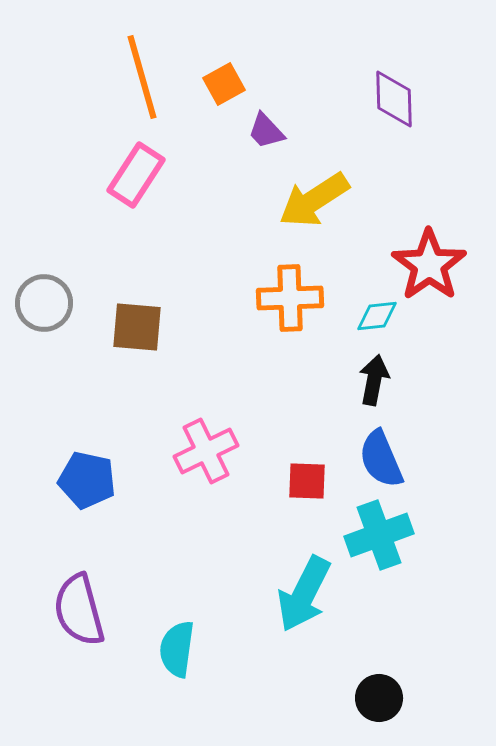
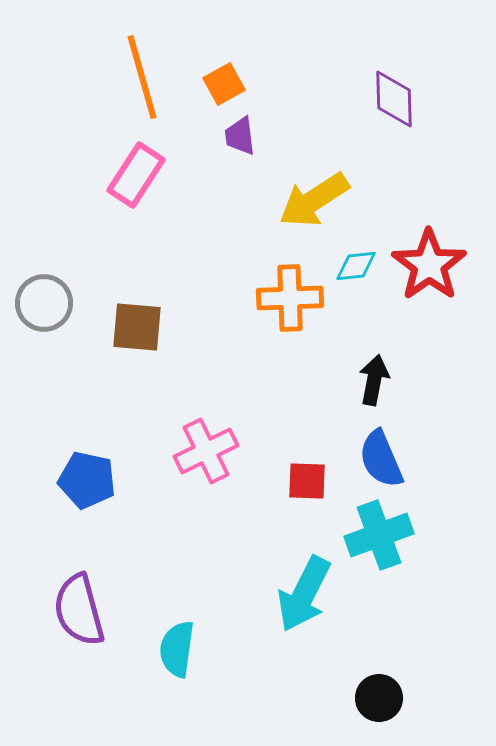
purple trapezoid: moved 26 px left, 5 px down; rotated 36 degrees clockwise
cyan diamond: moved 21 px left, 50 px up
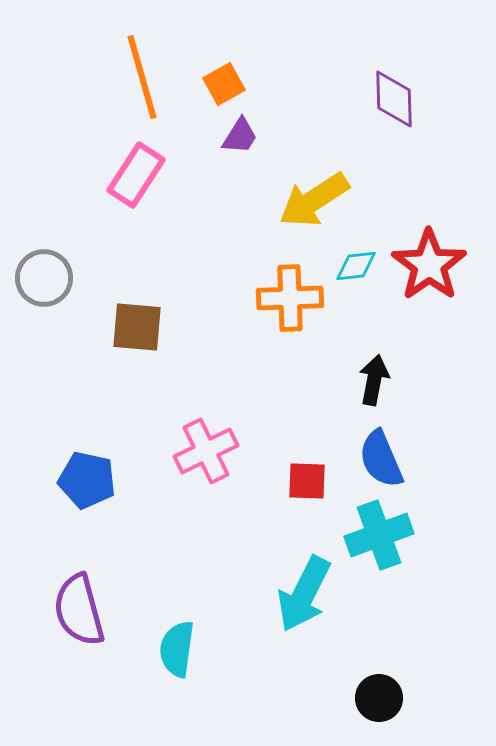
purple trapezoid: rotated 141 degrees counterclockwise
gray circle: moved 25 px up
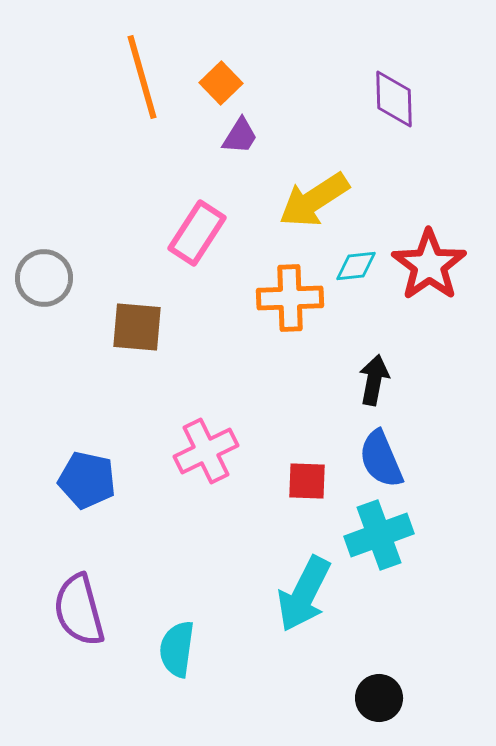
orange square: moved 3 px left, 1 px up; rotated 15 degrees counterclockwise
pink rectangle: moved 61 px right, 58 px down
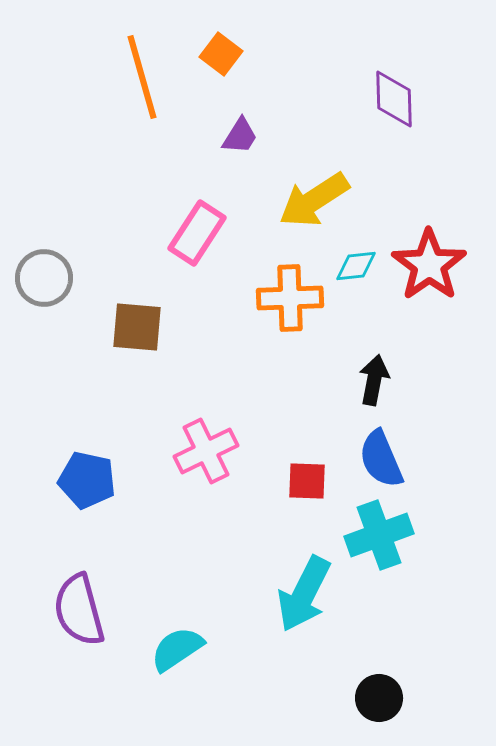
orange square: moved 29 px up; rotated 9 degrees counterclockwise
cyan semicircle: rotated 48 degrees clockwise
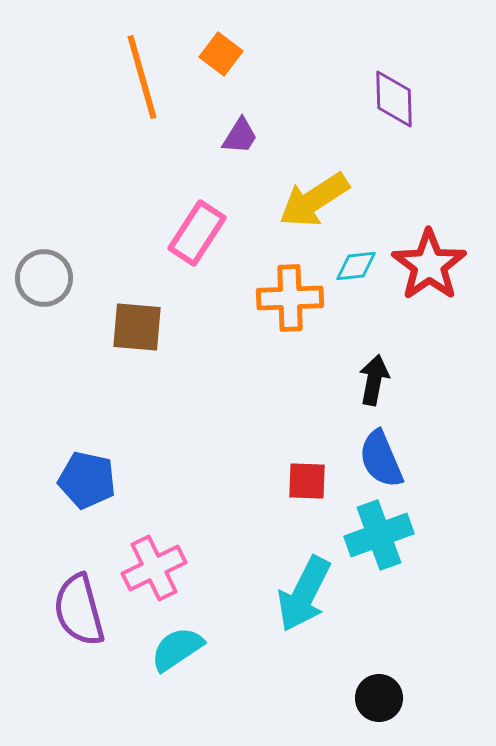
pink cross: moved 52 px left, 117 px down
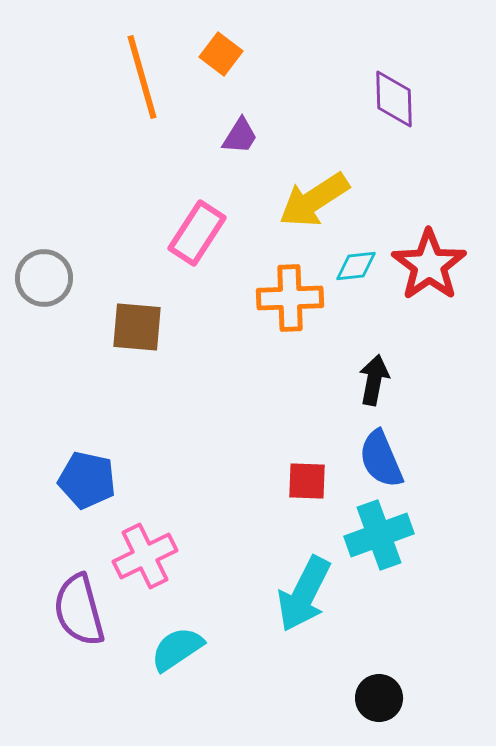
pink cross: moved 9 px left, 12 px up
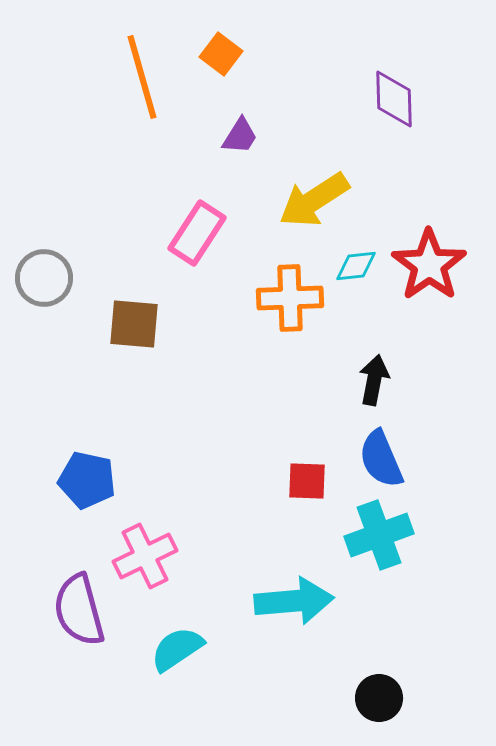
brown square: moved 3 px left, 3 px up
cyan arrow: moved 10 px left, 7 px down; rotated 122 degrees counterclockwise
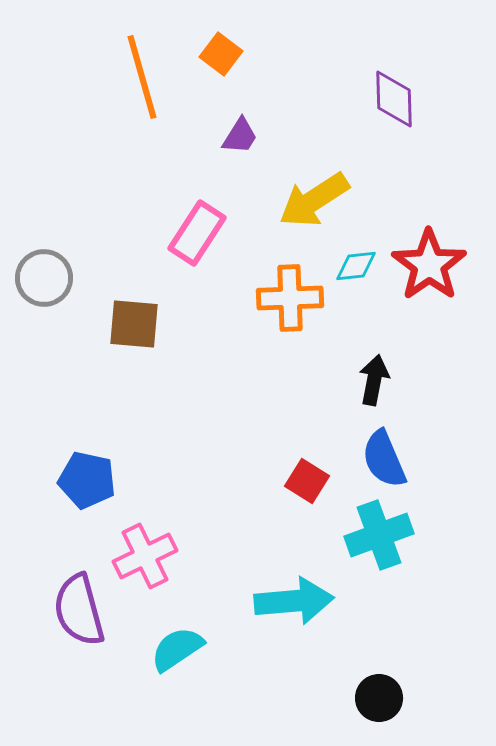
blue semicircle: moved 3 px right
red square: rotated 30 degrees clockwise
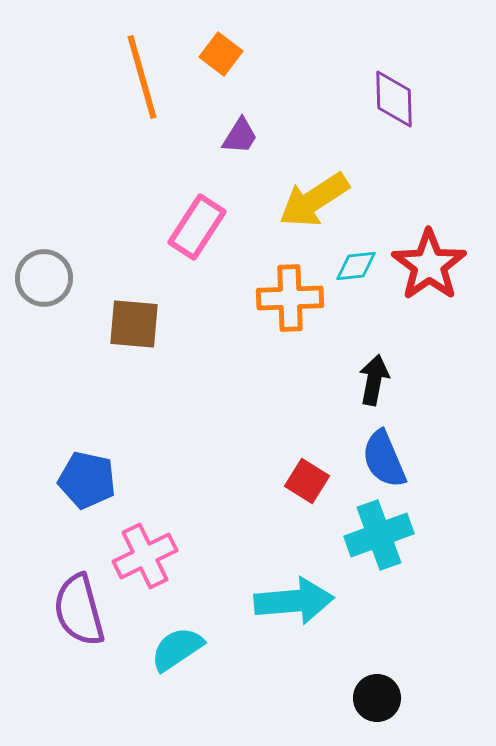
pink rectangle: moved 6 px up
black circle: moved 2 px left
